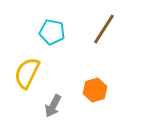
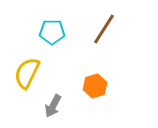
cyan pentagon: rotated 10 degrees counterclockwise
orange hexagon: moved 4 px up
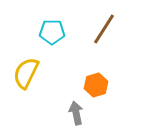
yellow semicircle: moved 1 px left
orange hexagon: moved 1 px right, 1 px up
gray arrow: moved 23 px right, 7 px down; rotated 140 degrees clockwise
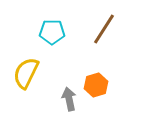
gray arrow: moved 7 px left, 14 px up
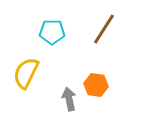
orange hexagon: rotated 25 degrees clockwise
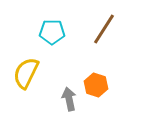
orange hexagon: rotated 10 degrees clockwise
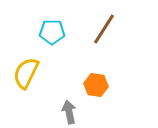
orange hexagon: rotated 10 degrees counterclockwise
gray arrow: moved 13 px down
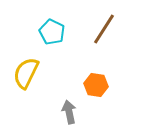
cyan pentagon: rotated 25 degrees clockwise
